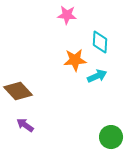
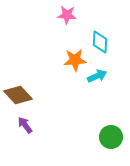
brown diamond: moved 4 px down
purple arrow: rotated 18 degrees clockwise
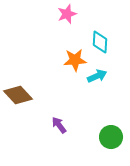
pink star: moved 1 px up; rotated 24 degrees counterclockwise
purple arrow: moved 34 px right
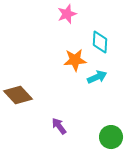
cyan arrow: moved 1 px down
purple arrow: moved 1 px down
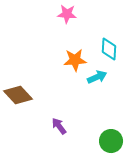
pink star: rotated 24 degrees clockwise
cyan diamond: moved 9 px right, 7 px down
green circle: moved 4 px down
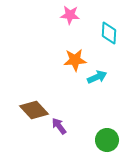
pink star: moved 3 px right, 1 px down
cyan diamond: moved 16 px up
brown diamond: moved 16 px right, 15 px down
green circle: moved 4 px left, 1 px up
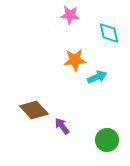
cyan diamond: rotated 15 degrees counterclockwise
purple arrow: moved 3 px right
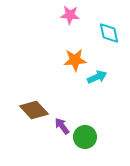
green circle: moved 22 px left, 3 px up
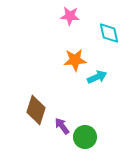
pink star: moved 1 px down
brown diamond: moved 2 px right; rotated 60 degrees clockwise
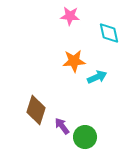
orange star: moved 1 px left, 1 px down
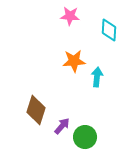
cyan diamond: moved 3 px up; rotated 15 degrees clockwise
cyan arrow: rotated 60 degrees counterclockwise
purple arrow: rotated 78 degrees clockwise
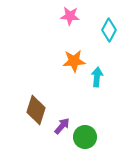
cyan diamond: rotated 25 degrees clockwise
